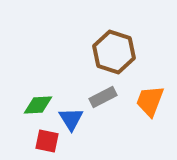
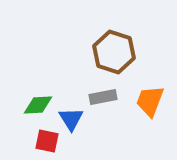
gray rectangle: rotated 16 degrees clockwise
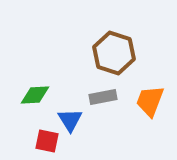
brown hexagon: moved 1 px down
green diamond: moved 3 px left, 10 px up
blue triangle: moved 1 px left, 1 px down
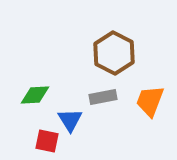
brown hexagon: rotated 9 degrees clockwise
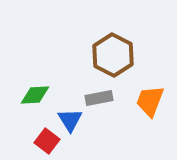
brown hexagon: moved 1 px left, 2 px down
gray rectangle: moved 4 px left, 1 px down
red square: rotated 25 degrees clockwise
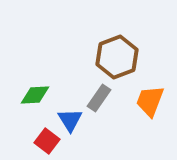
brown hexagon: moved 4 px right, 2 px down; rotated 12 degrees clockwise
gray rectangle: rotated 44 degrees counterclockwise
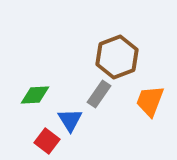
gray rectangle: moved 4 px up
